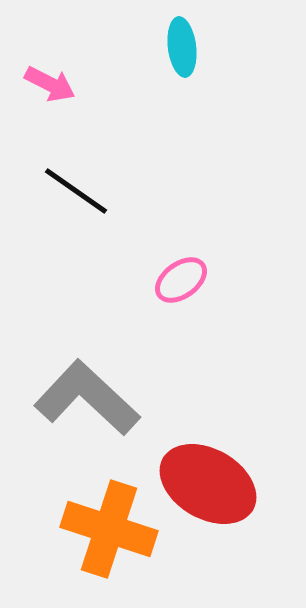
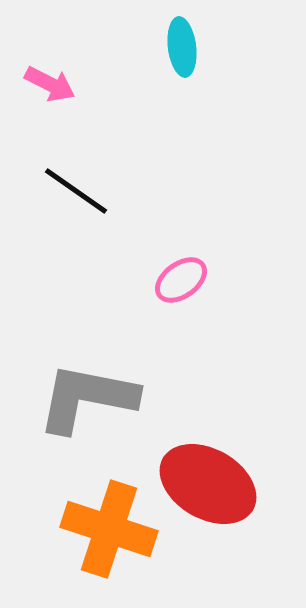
gray L-shape: rotated 32 degrees counterclockwise
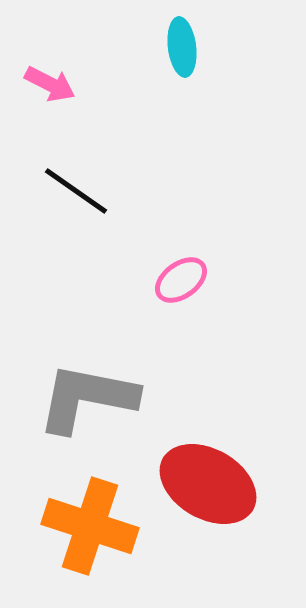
orange cross: moved 19 px left, 3 px up
